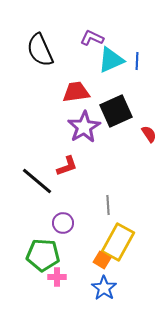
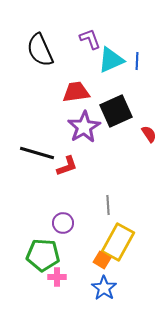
purple L-shape: moved 2 px left, 1 px down; rotated 45 degrees clockwise
black line: moved 28 px up; rotated 24 degrees counterclockwise
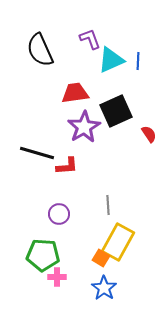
blue line: moved 1 px right
red trapezoid: moved 1 px left, 1 px down
red L-shape: rotated 15 degrees clockwise
purple circle: moved 4 px left, 9 px up
orange square: moved 1 px left, 2 px up
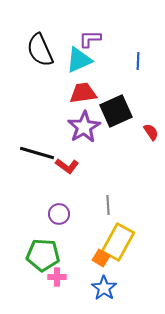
purple L-shape: rotated 70 degrees counterclockwise
cyan triangle: moved 32 px left
red trapezoid: moved 8 px right
red semicircle: moved 2 px right, 2 px up
red L-shape: rotated 40 degrees clockwise
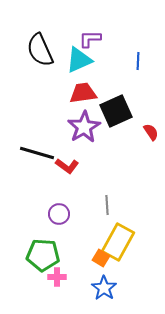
gray line: moved 1 px left
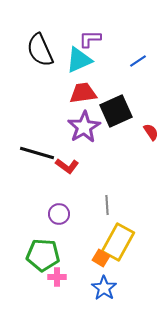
blue line: rotated 54 degrees clockwise
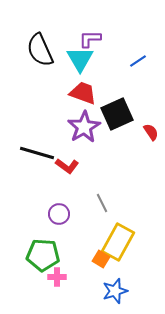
cyan triangle: moved 1 px right, 1 px up; rotated 36 degrees counterclockwise
red trapezoid: rotated 28 degrees clockwise
black square: moved 1 px right, 3 px down
gray line: moved 5 px left, 2 px up; rotated 24 degrees counterclockwise
orange square: moved 1 px down
blue star: moved 11 px right, 3 px down; rotated 20 degrees clockwise
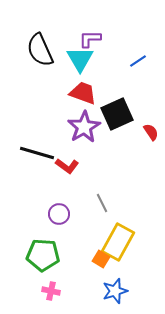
pink cross: moved 6 px left, 14 px down; rotated 12 degrees clockwise
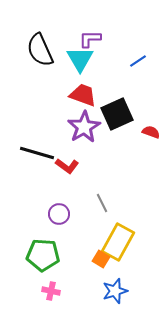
red trapezoid: moved 2 px down
red semicircle: rotated 36 degrees counterclockwise
